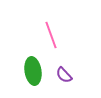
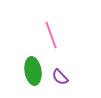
purple semicircle: moved 4 px left, 2 px down
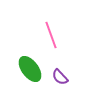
green ellipse: moved 3 px left, 2 px up; rotated 28 degrees counterclockwise
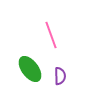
purple semicircle: moved 1 px up; rotated 138 degrees counterclockwise
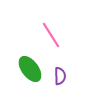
pink line: rotated 12 degrees counterclockwise
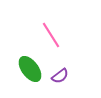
purple semicircle: rotated 54 degrees clockwise
